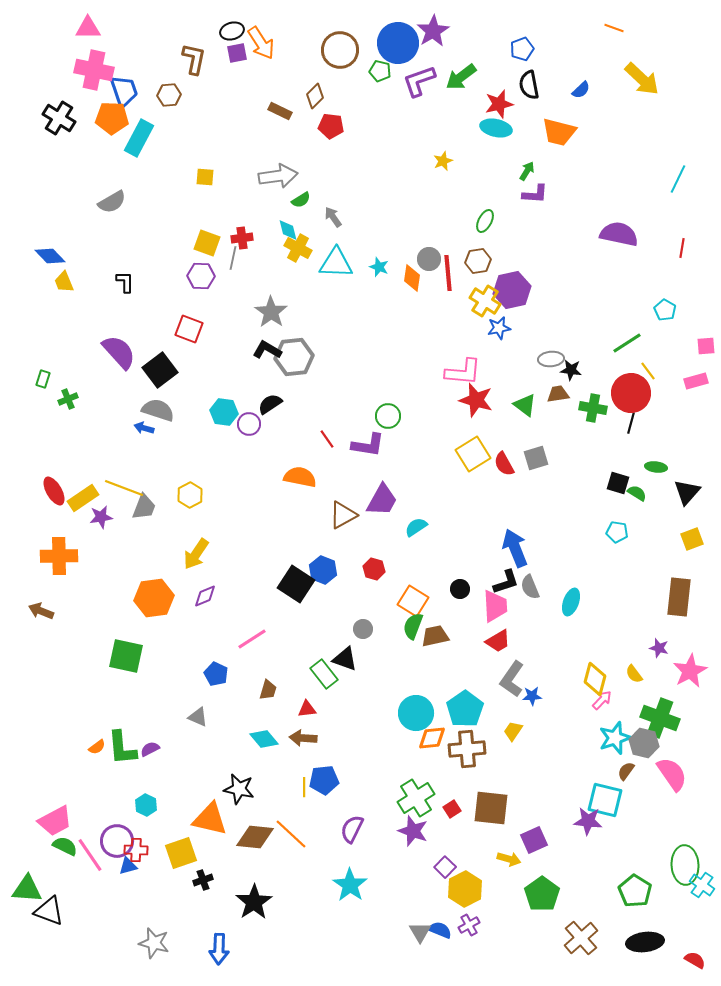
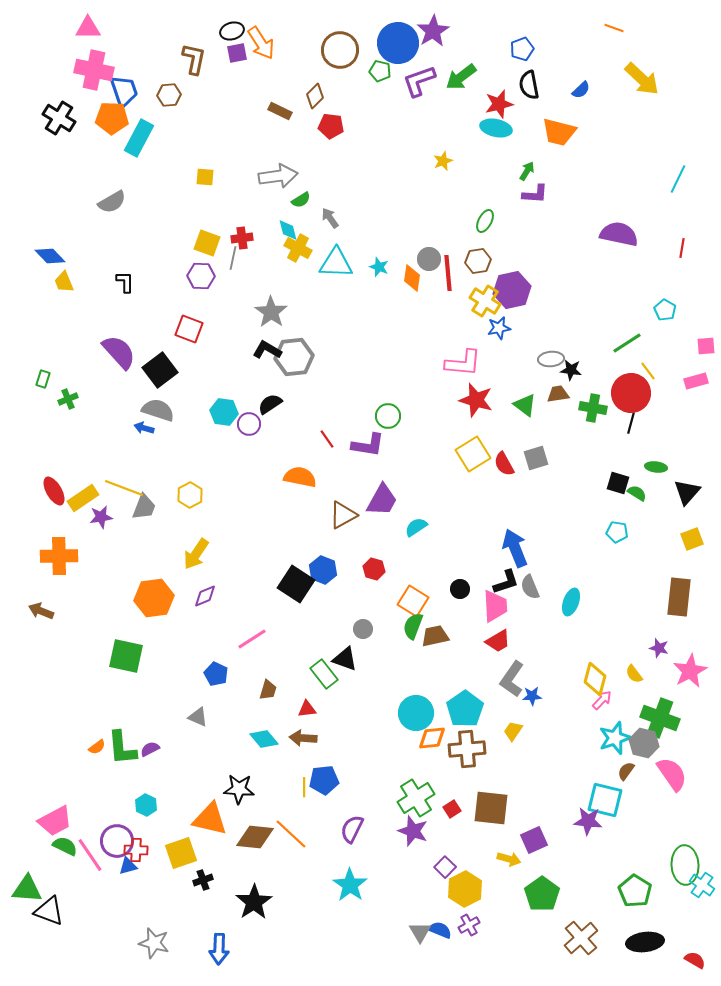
gray arrow at (333, 217): moved 3 px left, 1 px down
pink L-shape at (463, 372): moved 9 px up
black star at (239, 789): rotated 8 degrees counterclockwise
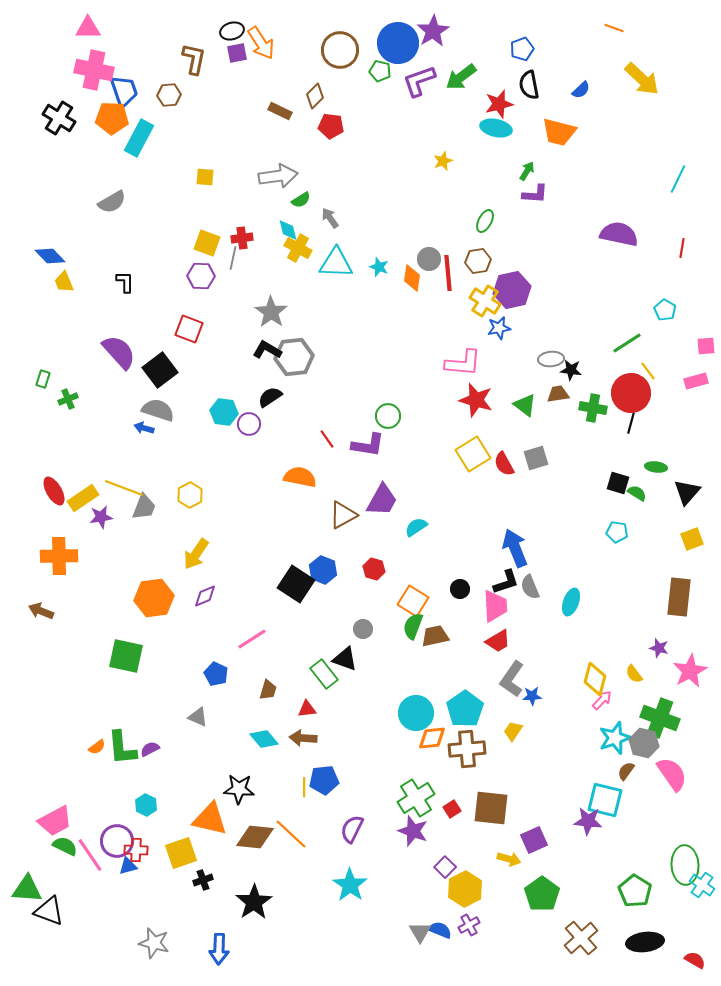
black semicircle at (270, 404): moved 7 px up
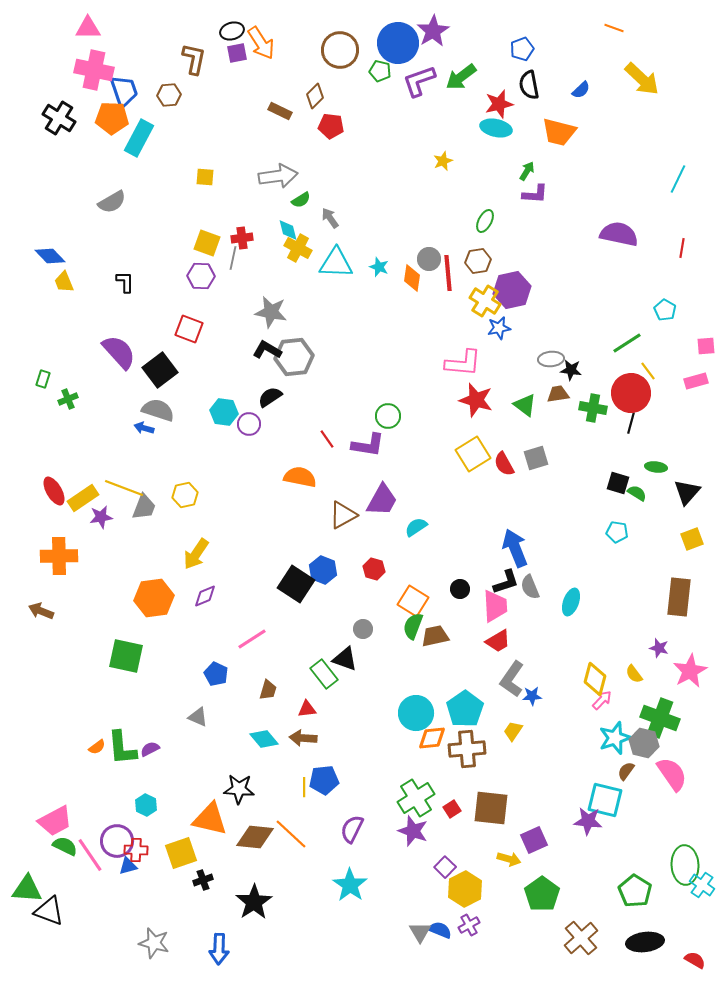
gray star at (271, 312): rotated 24 degrees counterclockwise
yellow hexagon at (190, 495): moved 5 px left; rotated 15 degrees clockwise
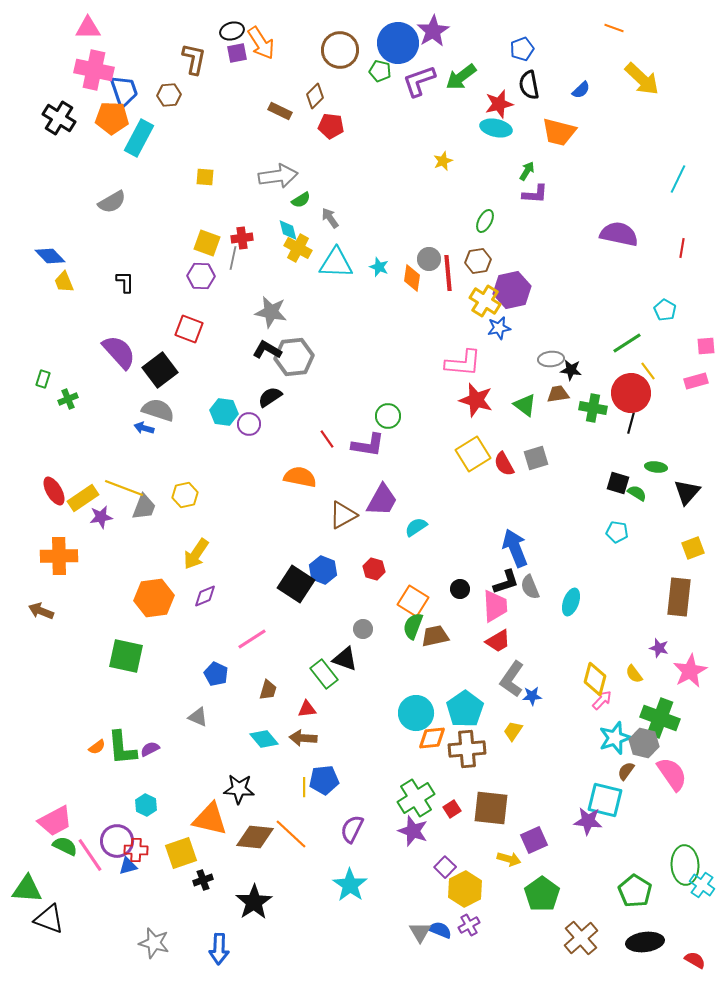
yellow square at (692, 539): moved 1 px right, 9 px down
black triangle at (49, 911): moved 8 px down
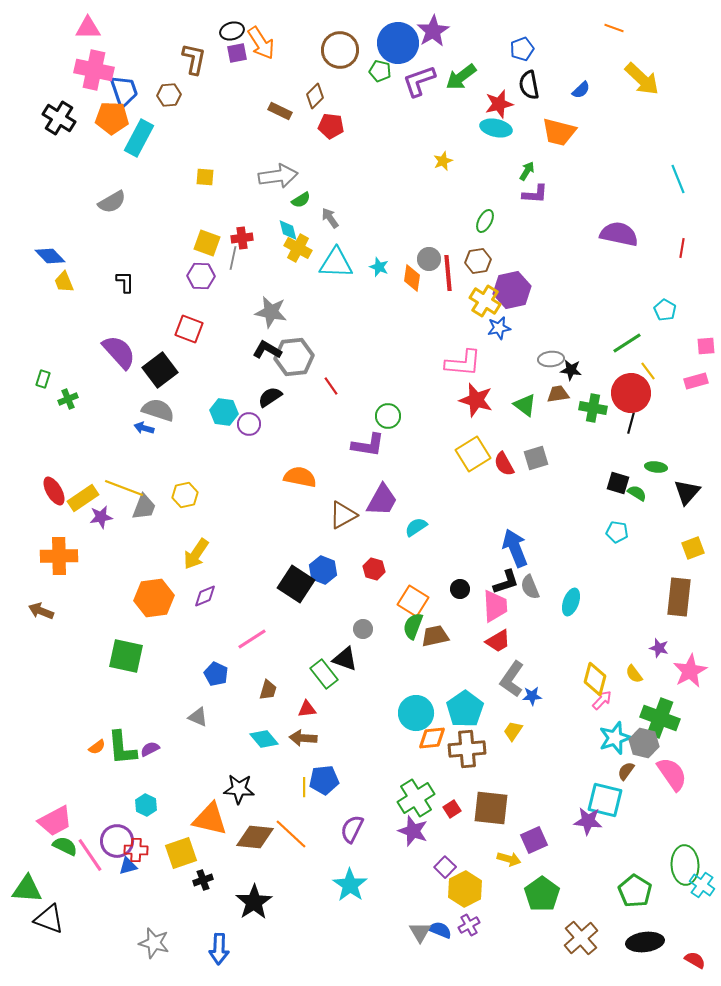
cyan line at (678, 179): rotated 48 degrees counterclockwise
red line at (327, 439): moved 4 px right, 53 px up
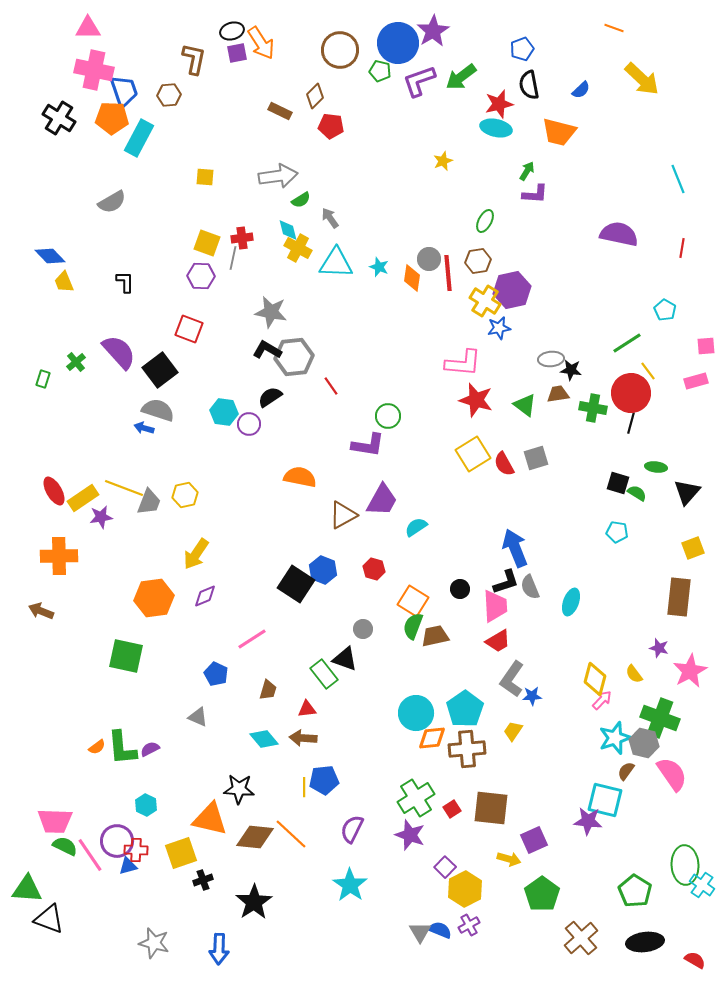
green cross at (68, 399): moved 8 px right, 37 px up; rotated 18 degrees counterclockwise
gray trapezoid at (144, 507): moved 5 px right, 5 px up
pink trapezoid at (55, 821): rotated 30 degrees clockwise
purple star at (413, 831): moved 3 px left, 4 px down
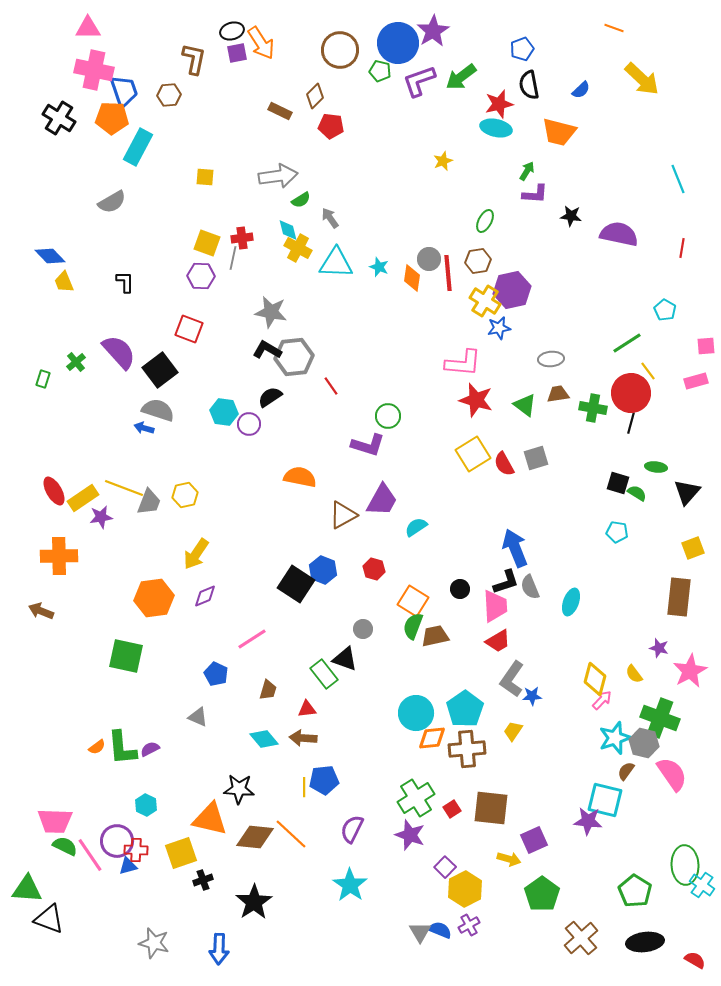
cyan rectangle at (139, 138): moved 1 px left, 9 px down
black star at (571, 370): moved 154 px up
purple L-shape at (368, 445): rotated 8 degrees clockwise
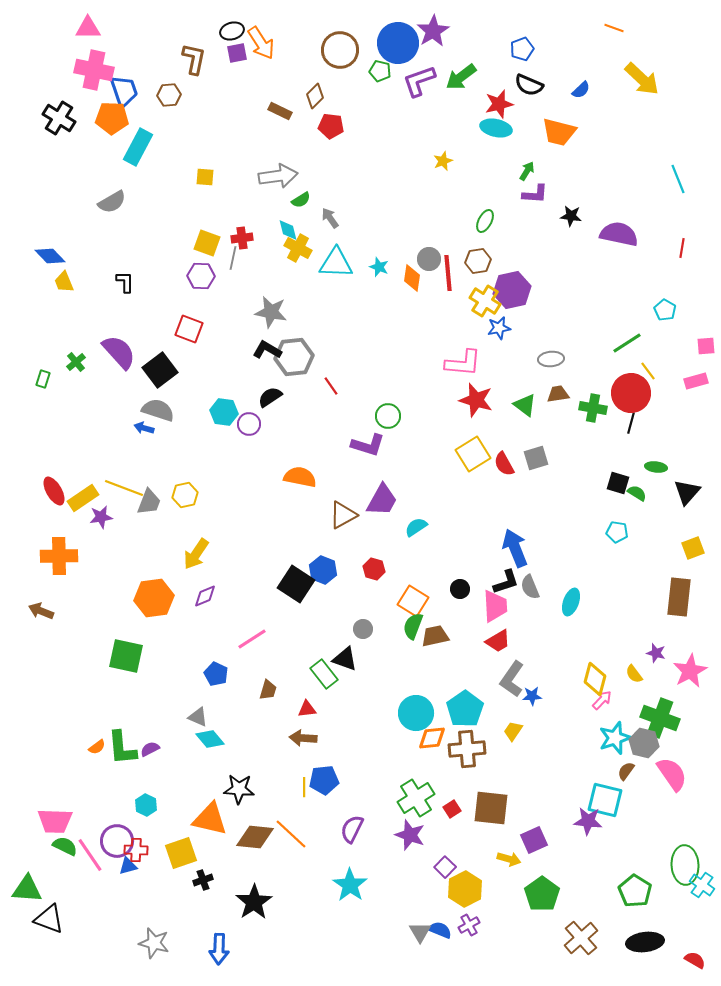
black semicircle at (529, 85): rotated 56 degrees counterclockwise
purple star at (659, 648): moved 3 px left, 5 px down
cyan diamond at (264, 739): moved 54 px left
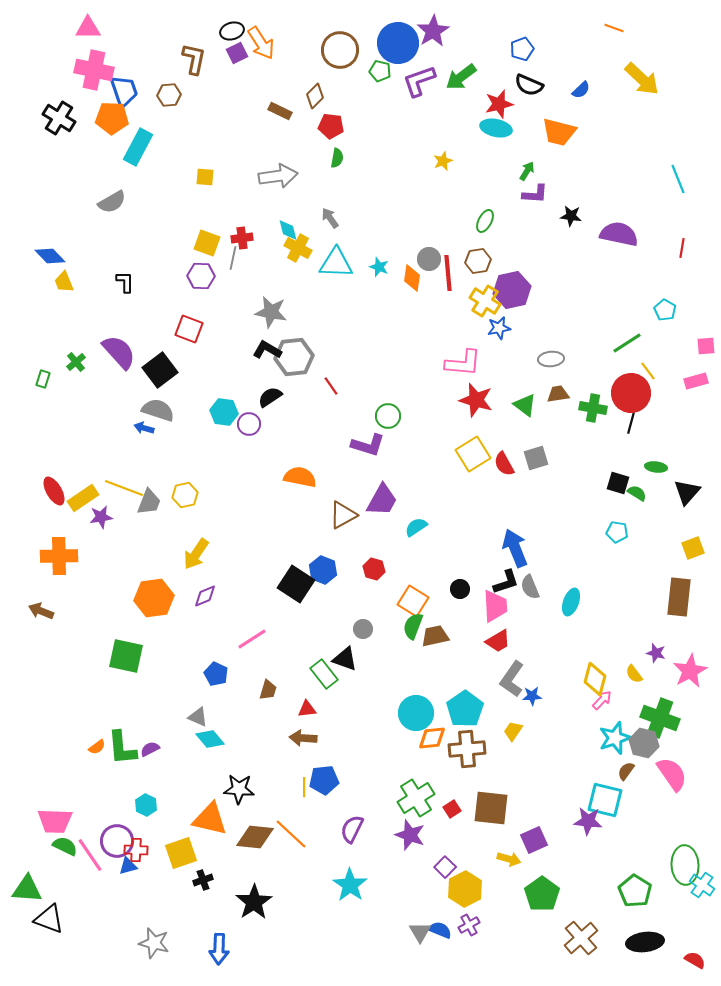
purple square at (237, 53): rotated 15 degrees counterclockwise
green semicircle at (301, 200): moved 36 px right, 42 px up; rotated 48 degrees counterclockwise
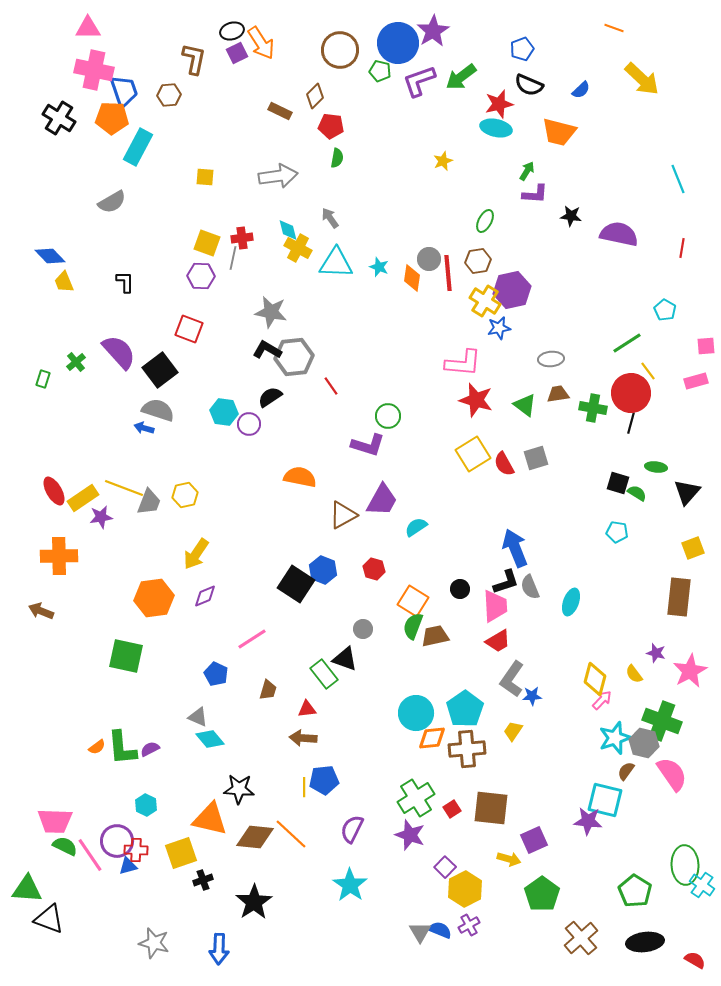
green cross at (660, 718): moved 2 px right, 3 px down
